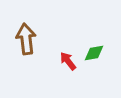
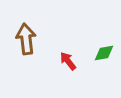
green diamond: moved 10 px right
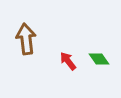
green diamond: moved 5 px left, 6 px down; rotated 65 degrees clockwise
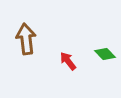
green diamond: moved 6 px right, 5 px up; rotated 10 degrees counterclockwise
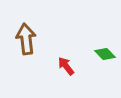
red arrow: moved 2 px left, 5 px down
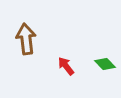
green diamond: moved 10 px down
